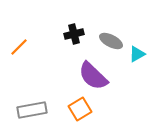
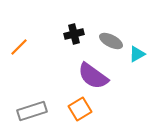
purple semicircle: rotated 8 degrees counterclockwise
gray rectangle: moved 1 px down; rotated 8 degrees counterclockwise
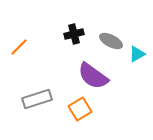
gray rectangle: moved 5 px right, 12 px up
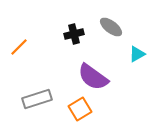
gray ellipse: moved 14 px up; rotated 10 degrees clockwise
purple semicircle: moved 1 px down
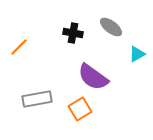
black cross: moved 1 px left, 1 px up; rotated 24 degrees clockwise
gray rectangle: rotated 8 degrees clockwise
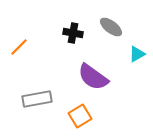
orange square: moved 7 px down
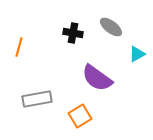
orange line: rotated 30 degrees counterclockwise
purple semicircle: moved 4 px right, 1 px down
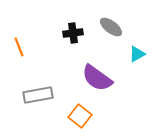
black cross: rotated 18 degrees counterclockwise
orange line: rotated 36 degrees counterclockwise
gray rectangle: moved 1 px right, 4 px up
orange square: rotated 20 degrees counterclockwise
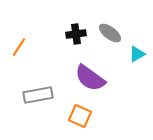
gray ellipse: moved 1 px left, 6 px down
black cross: moved 3 px right, 1 px down
orange line: rotated 54 degrees clockwise
purple semicircle: moved 7 px left
orange square: rotated 15 degrees counterclockwise
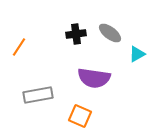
purple semicircle: moved 4 px right; rotated 28 degrees counterclockwise
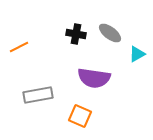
black cross: rotated 18 degrees clockwise
orange line: rotated 30 degrees clockwise
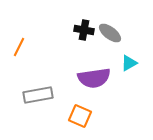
black cross: moved 8 px right, 4 px up
orange line: rotated 36 degrees counterclockwise
cyan triangle: moved 8 px left, 9 px down
purple semicircle: rotated 16 degrees counterclockwise
